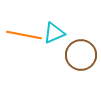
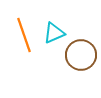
orange line: rotated 60 degrees clockwise
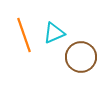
brown circle: moved 2 px down
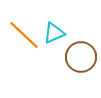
orange line: rotated 28 degrees counterclockwise
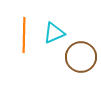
orange line: rotated 48 degrees clockwise
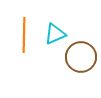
cyan triangle: moved 1 px right, 1 px down
